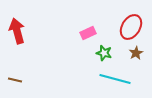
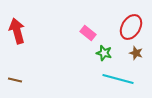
pink rectangle: rotated 63 degrees clockwise
brown star: rotated 24 degrees counterclockwise
cyan line: moved 3 px right
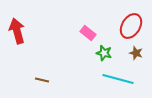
red ellipse: moved 1 px up
brown line: moved 27 px right
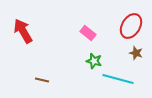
red arrow: moved 6 px right; rotated 15 degrees counterclockwise
green star: moved 10 px left, 8 px down
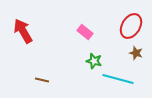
pink rectangle: moved 3 px left, 1 px up
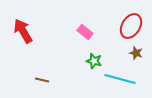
cyan line: moved 2 px right
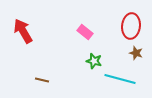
red ellipse: rotated 25 degrees counterclockwise
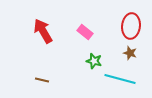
red arrow: moved 20 px right
brown star: moved 6 px left
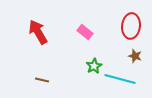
red arrow: moved 5 px left, 1 px down
brown star: moved 5 px right, 3 px down
green star: moved 5 px down; rotated 28 degrees clockwise
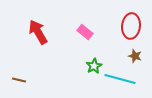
brown line: moved 23 px left
